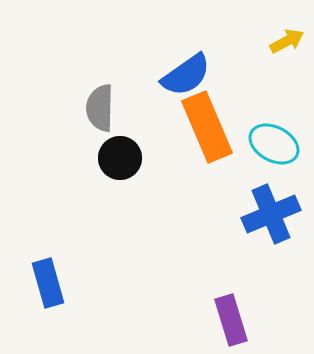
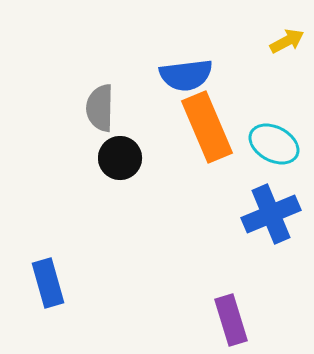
blue semicircle: rotated 28 degrees clockwise
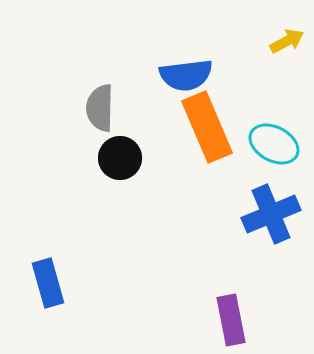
purple rectangle: rotated 6 degrees clockwise
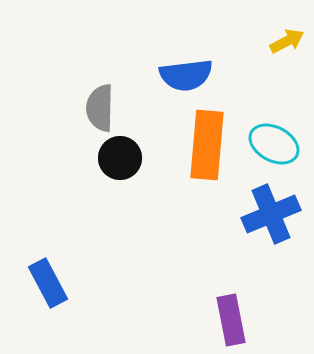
orange rectangle: moved 18 px down; rotated 28 degrees clockwise
blue rectangle: rotated 12 degrees counterclockwise
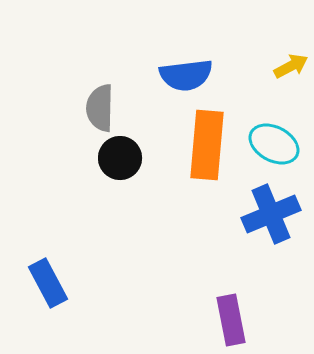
yellow arrow: moved 4 px right, 25 px down
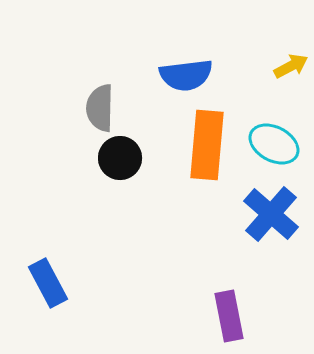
blue cross: rotated 26 degrees counterclockwise
purple rectangle: moved 2 px left, 4 px up
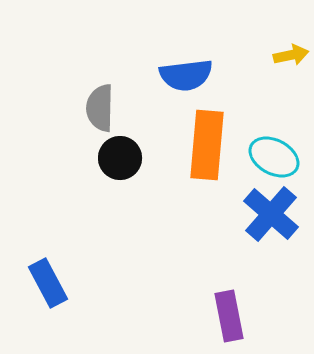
yellow arrow: moved 11 px up; rotated 16 degrees clockwise
cyan ellipse: moved 13 px down
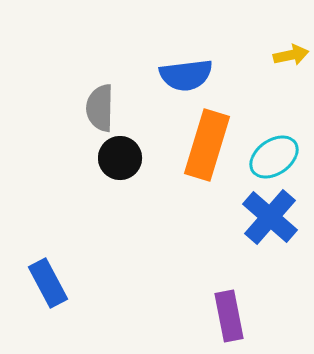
orange rectangle: rotated 12 degrees clockwise
cyan ellipse: rotated 63 degrees counterclockwise
blue cross: moved 1 px left, 3 px down
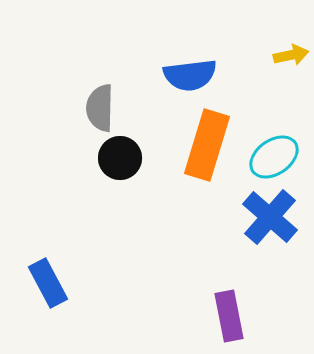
blue semicircle: moved 4 px right
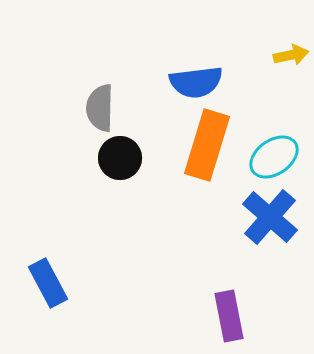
blue semicircle: moved 6 px right, 7 px down
